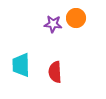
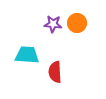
orange circle: moved 1 px right, 5 px down
cyan trapezoid: moved 6 px right, 10 px up; rotated 95 degrees clockwise
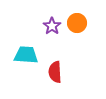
purple star: moved 1 px left, 2 px down; rotated 30 degrees clockwise
cyan trapezoid: moved 1 px left
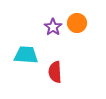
purple star: moved 1 px right, 1 px down
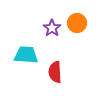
purple star: moved 1 px left, 1 px down
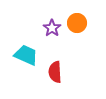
cyan trapezoid: rotated 20 degrees clockwise
